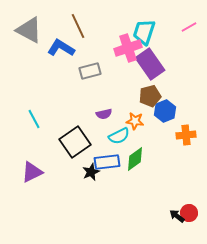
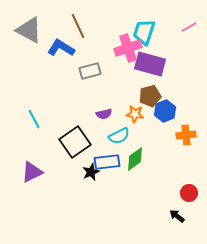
purple rectangle: rotated 40 degrees counterclockwise
orange star: moved 7 px up
red circle: moved 20 px up
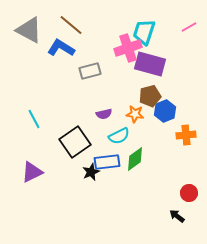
brown line: moved 7 px left, 1 px up; rotated 25 degrees counterclockwise
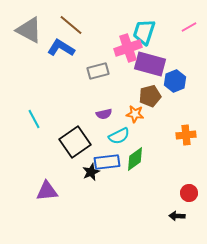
gray rectangle: moved 8 px right
blue hexagon: moved 10 px right, 30 px up
purple triangle: moved 15 px right, 19 px down; rotated 20 degrees clockwise
black arrow: rotated 35 degrees counterclockwise
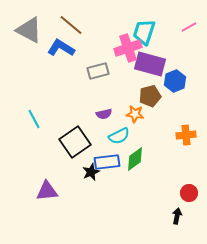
black arrow: rotated 98 degrees clockwise
